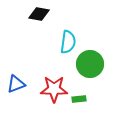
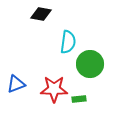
black diamond: moved 2 px right
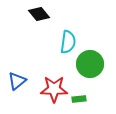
black diamond: moved 2 px left; rotated 40 degrees clockwise
blue triangle: moved 1 px right, 3 px up; rotated 18 degrees counterclockwise
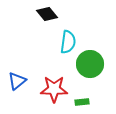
black diamond: moved 8 px right
green rectangle: moved 3 px right, 3 px down
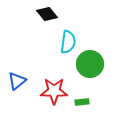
red star: moved 2 px down
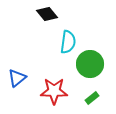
blue triangle: moved 3 px up
green rectangle: moved 10 px right, 4 px up; rotated 32 degrees counterclockwise
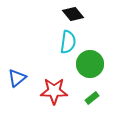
black diamond: moved 26 px right
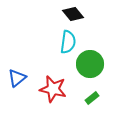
red star: moved 1 px left, 2 px up; rotated 12 degrees clockwise
